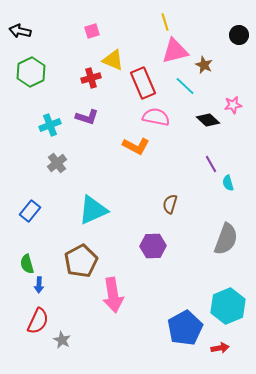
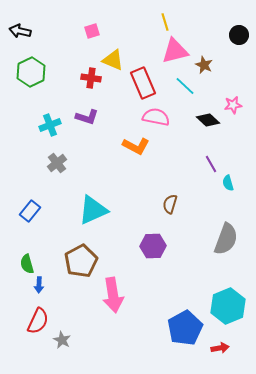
red cross: rotated 24 degrees clockwise
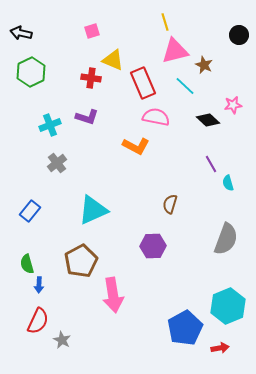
black arrow: moved 1 px right, 2 px down
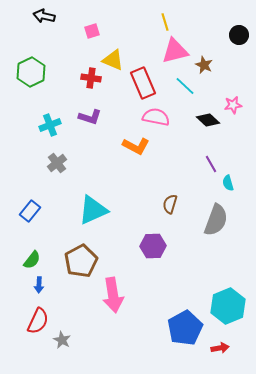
black arrow: moved 23 px right, 17 px up
purple L-shape: moved 3 px right
gray semicircle: moved 10 px left, 19 px up
green semicircle: moved 5 px right, 4 px up; rotated 126 degrees counterclockwise
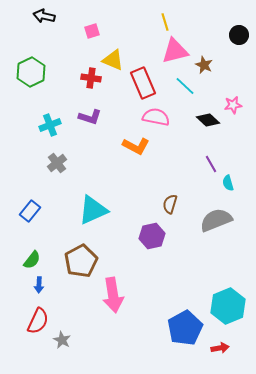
gray semicircle: rotated 132 degrees counterclockwise
purple hexagon: moved 1 px left, 10 px up; rotated 10 degrees counterclockwise
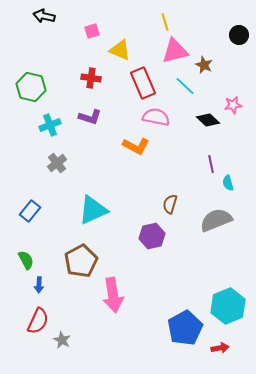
yellow triangle: moved 7 px right, 10 px up
green hexagon: moved 15 px down; rotated 20 degrees counterclockwise
purple line: rotated 18 degrees clockwise
green semicircle: moved 6 px left; rotated 66 degrees counterclockwise
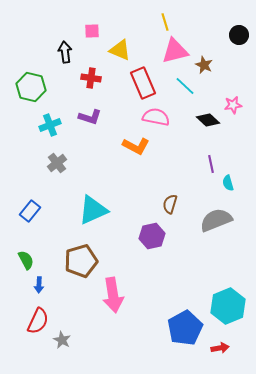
black arrow: moved 21 px right, 36 px down; rotated 70 degrees clockwise
pink square: rotated 14 degrees clockwise
brown pentagon: rotated 12 degrees clockwise
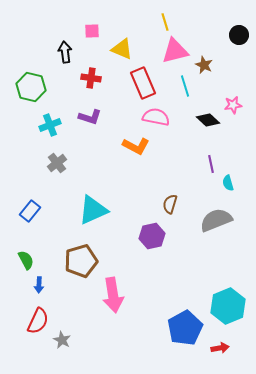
yellow triangle: moved 2 px right, 1 px up
cyan line: rotated 30 degrees clockwise
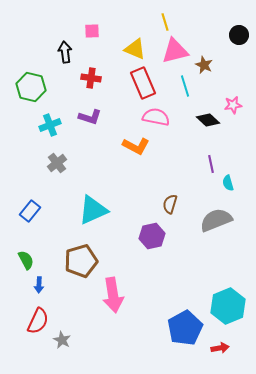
yellow triangle: moved 13 px right
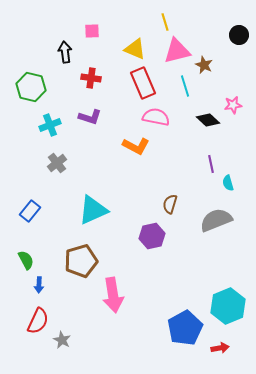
pink triangle: moved 2 px right
